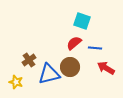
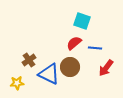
red arrow: rotated 84 degrees counterclockwise
blue triangle: rotated 40 degrees clockwise
yellow star: moved 1 px right, 1 px down; rotated 24 degrees counterclockwise
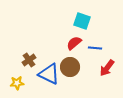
red arrow: moved 1 px right
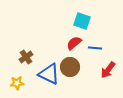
brown cross: moved 3 px left, 3 px up
red arrow: moved 1 px right, 2 px down
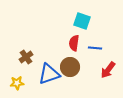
red semicircle: rotated 42 degrees counterclockwise
blue triangle: rotated 45 degrees counterclockwise
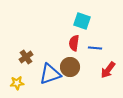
blue triangle: moved 1 px right
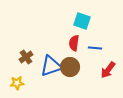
blue triangle: moved 1 px right, 8 px up
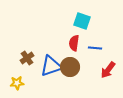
brown cross: moved 1 px right, 1 px down
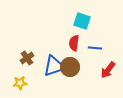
blue triangle: moved 3 px right
yellow star: moved 3 px right
